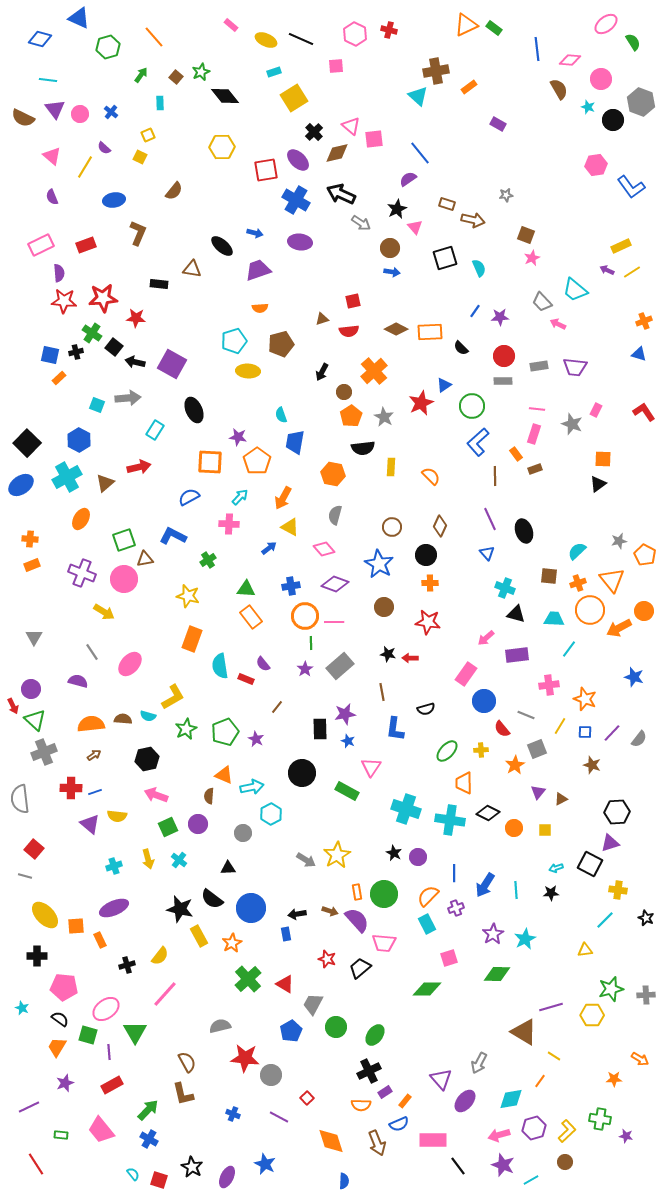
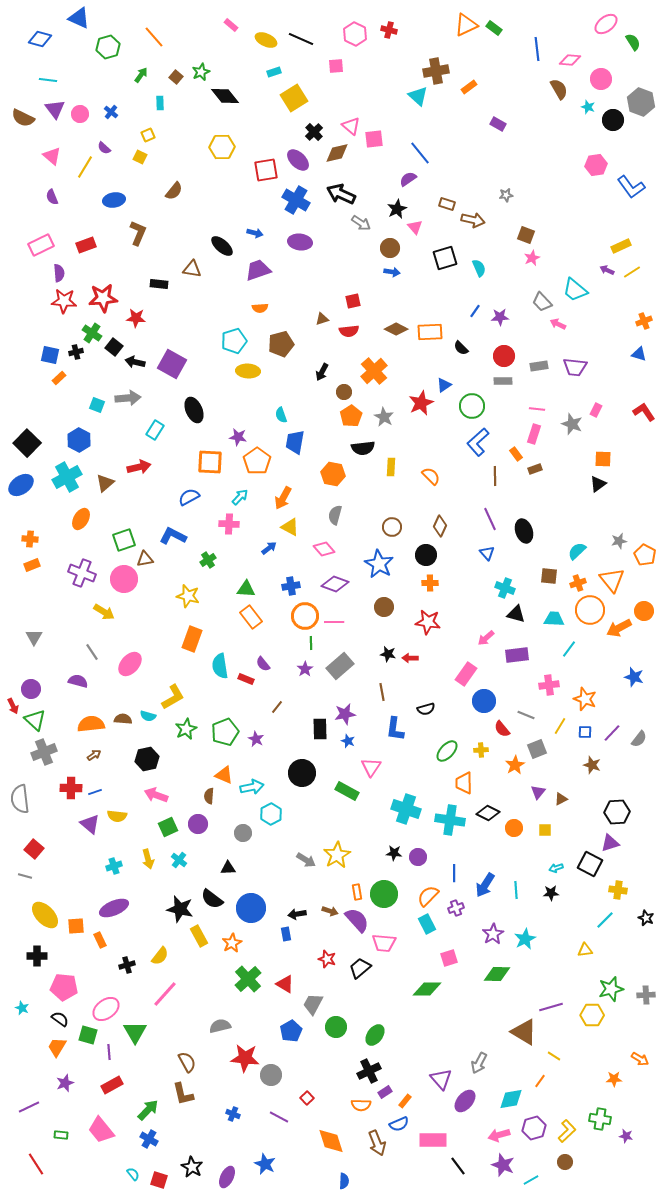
black star at (394, 853): rotated 21 degrees counterclockwise
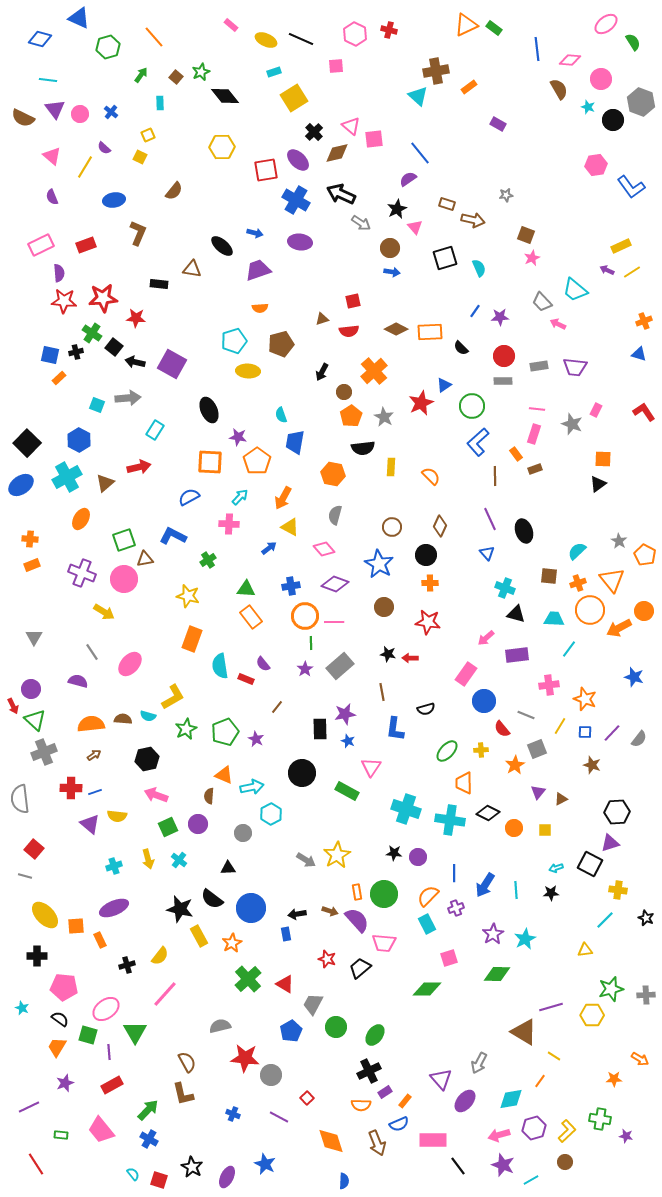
black ellipse at (194, 410): moved 15 px right
gray star at (619, 541): rotated 28 degrees counterclockwise
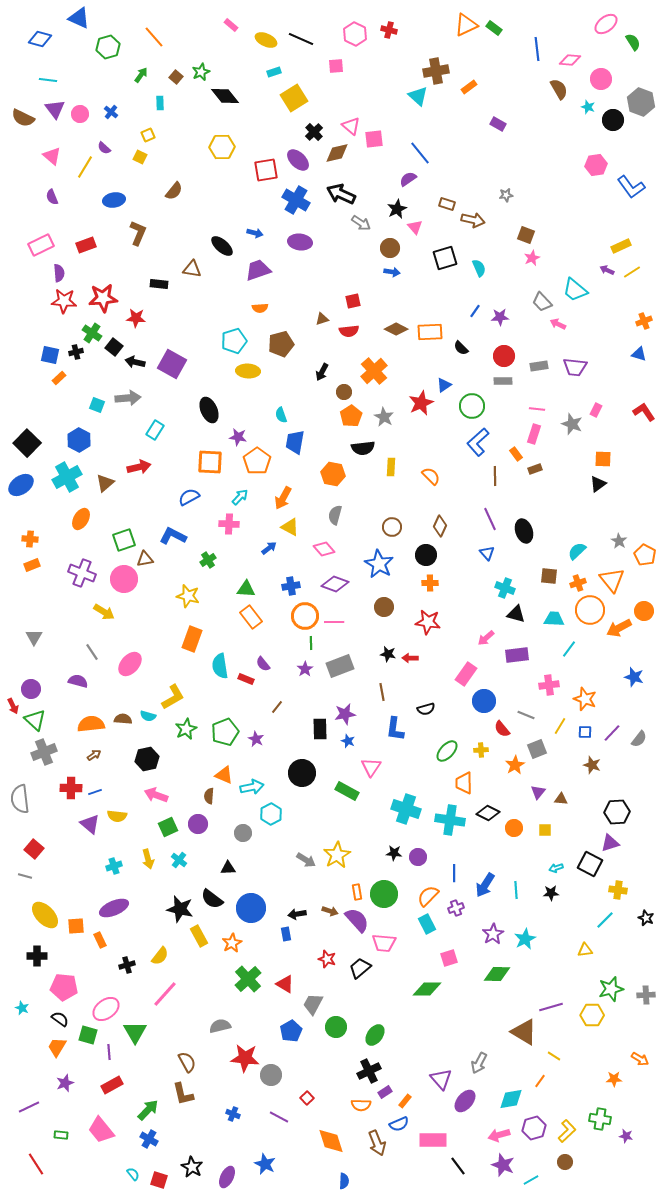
gray rectangle at (340, 666): rotated 20 degrees clockwise
brown triangle at (561, 799): rotated 32 degrees clockwise
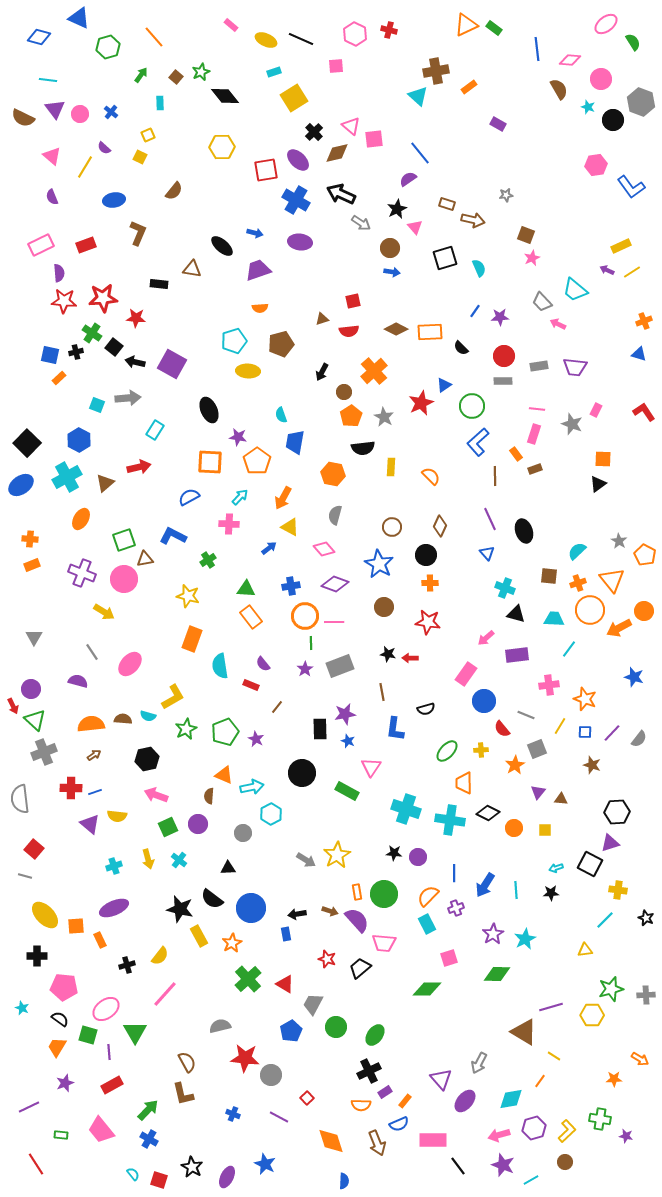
blue diamond at (40, 39): moved 1 px left, 2 px up
red rectangle at (246, 679): moved 5 px right, 6 px down
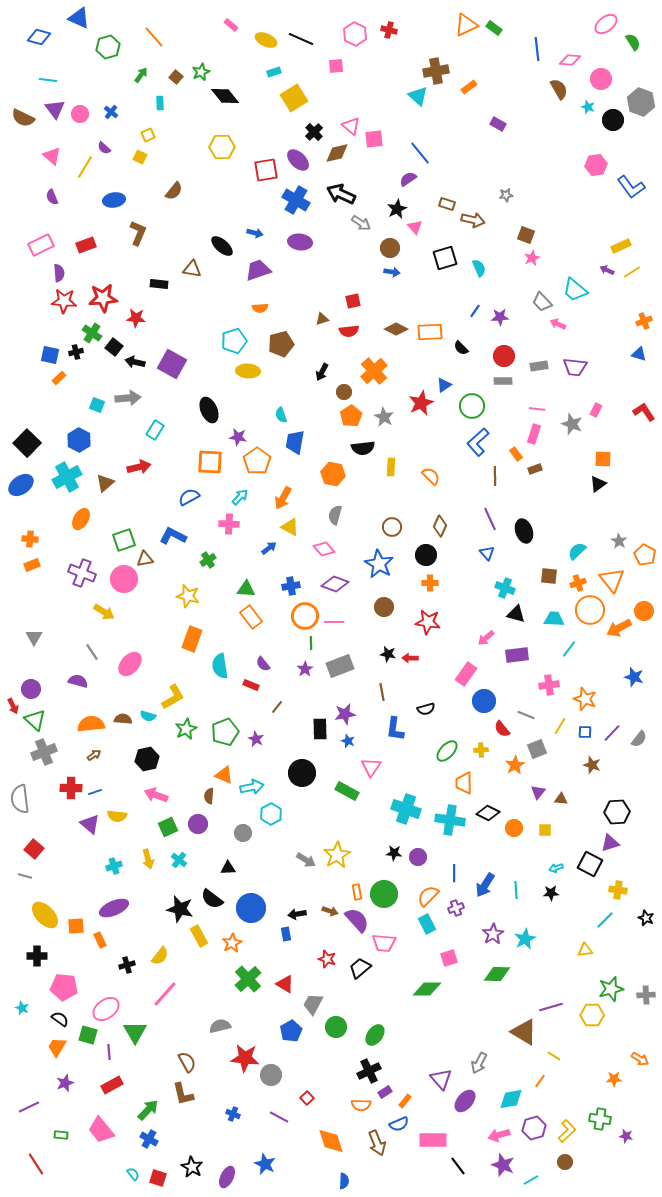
red square at (159, 1180): moved 1 px left, 2 px up
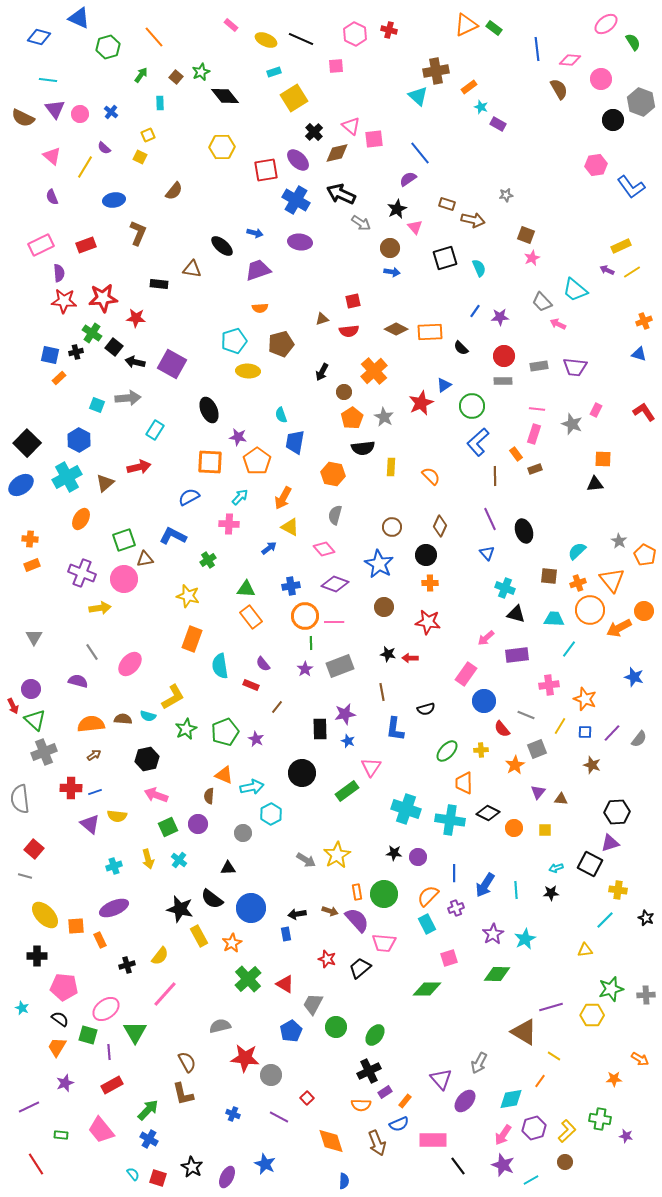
cyan star at (588, 107): moved 107 px left
orange pentagon at (351, 416): moved 1 px right, 2 px down
black triangle at (598, 484): moved 3 px left; rotated 30 degrees clockwise
yellow arrow at (104, 612): moved 4 px left, 4 px up; rotated 40 degrees counterclockwise
green rectangle at (347, 791): rotated 65 degrees counterclockwise
pink arrow at (499, 1135): moved 4 px right; rotated 40 degrees counterclockwise
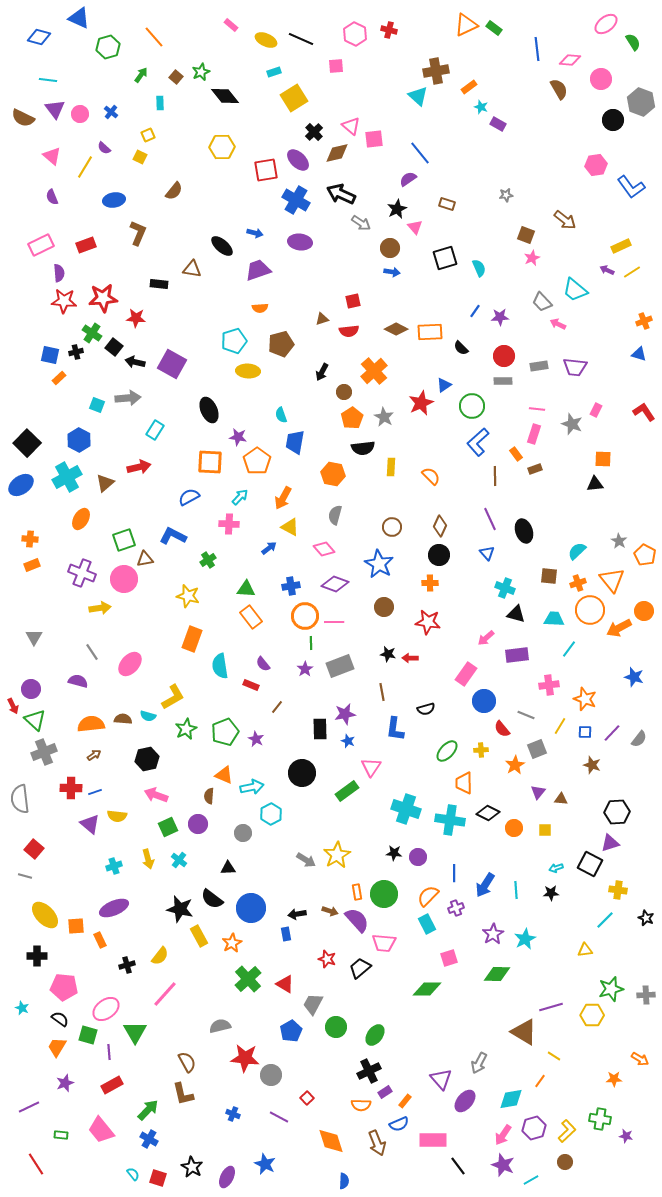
brown arrow at (473, 220): moved 92 px right; rotated 25 degrees clockwise
black circle at (426, 555): moved 13 px right
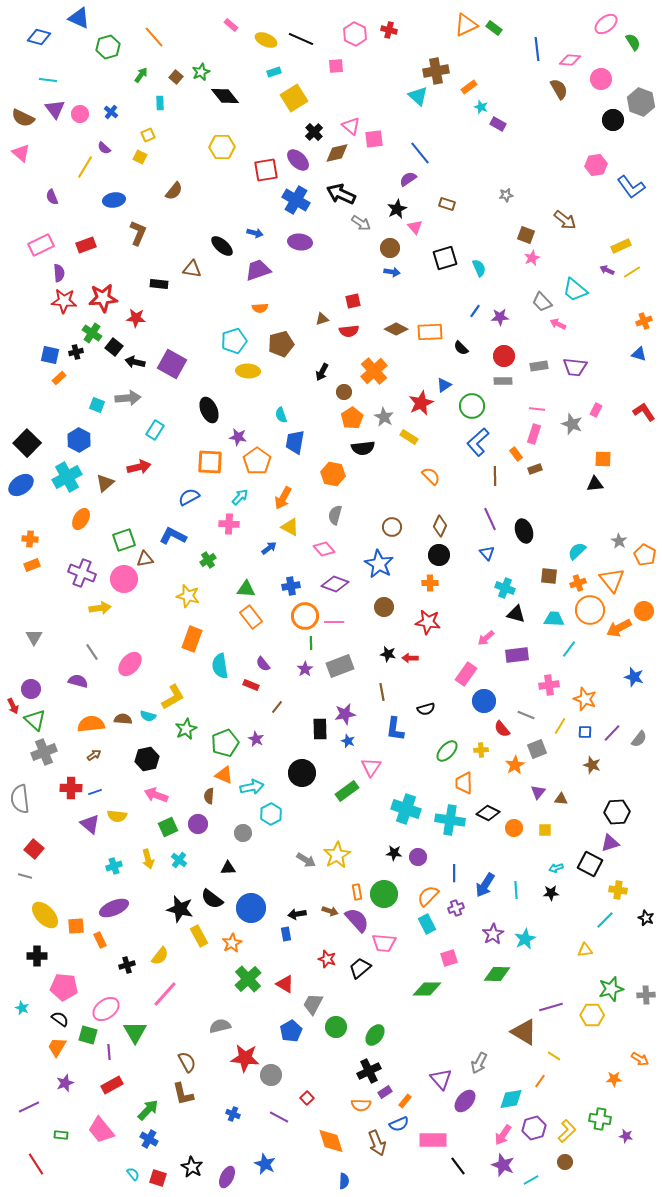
pink triangle at (52, 156): moved 31 px left, 3 px up
yellow rectangle at (391, 467): moved 18 px right, 30 px up; rotated 60 degrees counterclockwise
green pentagon at (225, 732): moved 11 px down
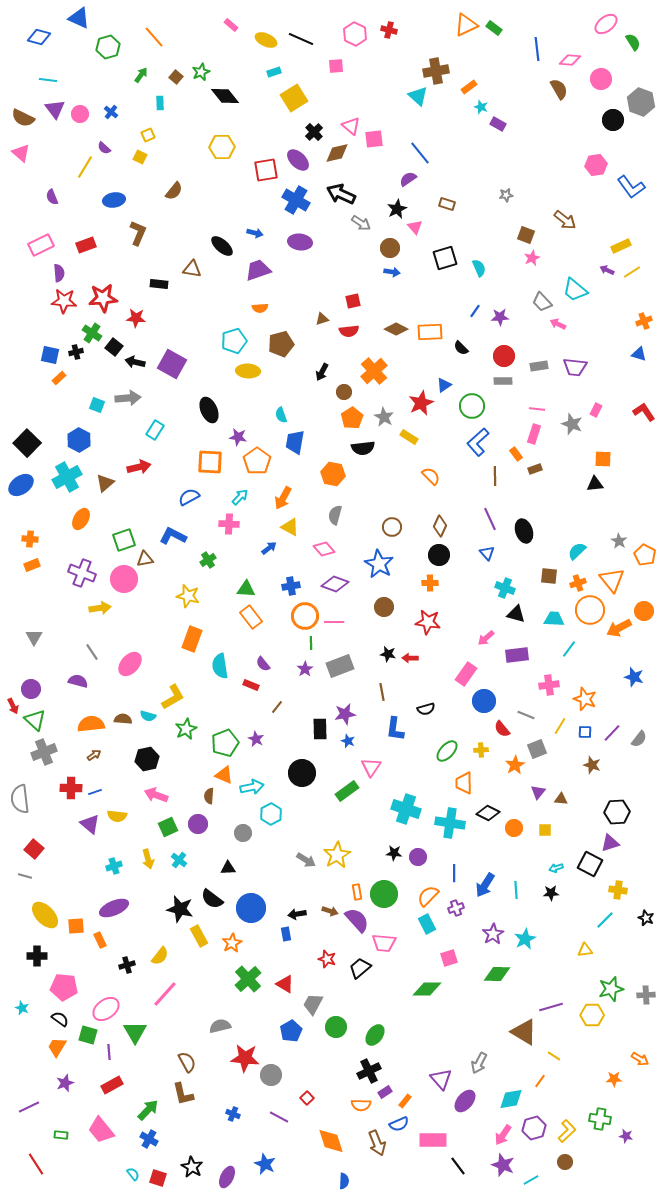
cyan cross at (450, 820): moved 3 px down
